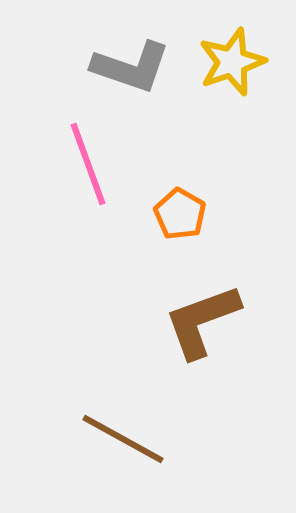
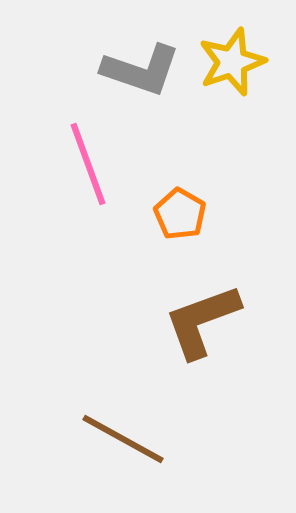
gray L-shape: moved 10 px right, 3 px down
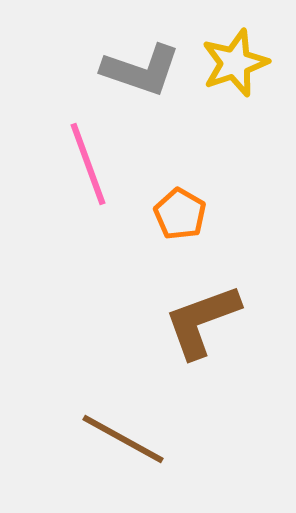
yellow star: moved 3 px right, 1 px down
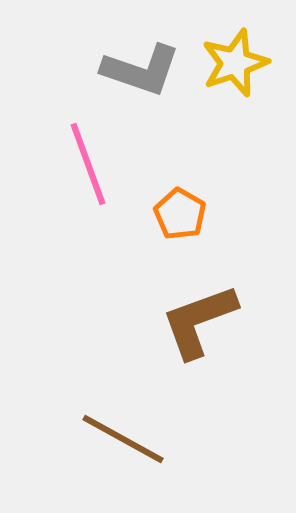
brown L-shape: moved 3 px left
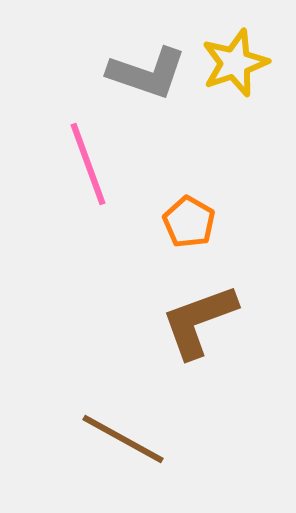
gray L-shape: moved 6 px right, 3 px down
orange pentagon: moved 9 px right, 8 px down
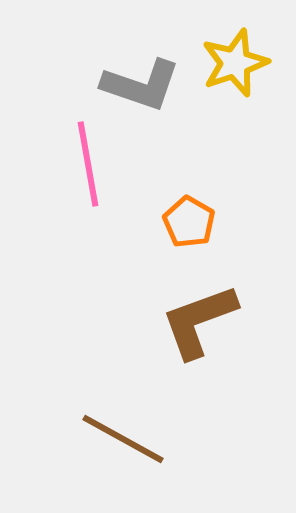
gray L-shape: moved 6 px left, 12 px down
pink line: rotated 10 degrees clockwise
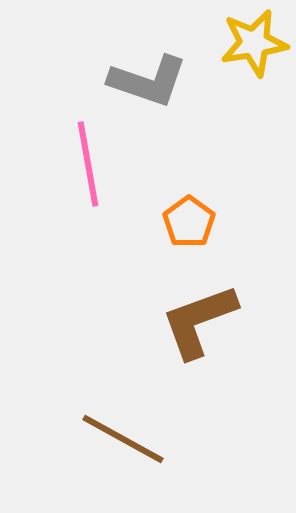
yellow star: moved 19 px right, 20 px up; rotated 10 degrees clockwise
gray L-shape: moved 7 px right, 4 px up
orange pentagon: rotated 6 degrees clockwise
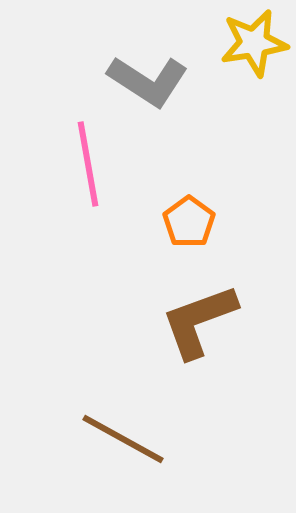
gray L-shape: rotated 14 degrees clockwise
